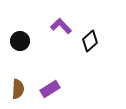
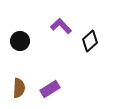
brown semicircle: moved 1 px right, 1 px up
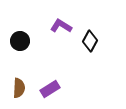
purple L-shape: rotated 15 degrees counterclockwise
black diamond: rotated 20 degrees counterclockwise
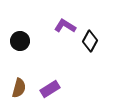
purple L-shape: moved 4 px right
brown semicircle: rotated 12 degrees clockwise
